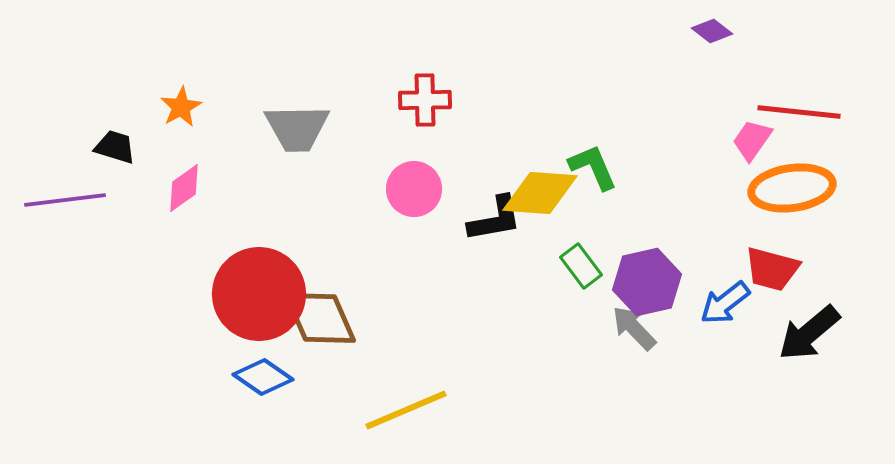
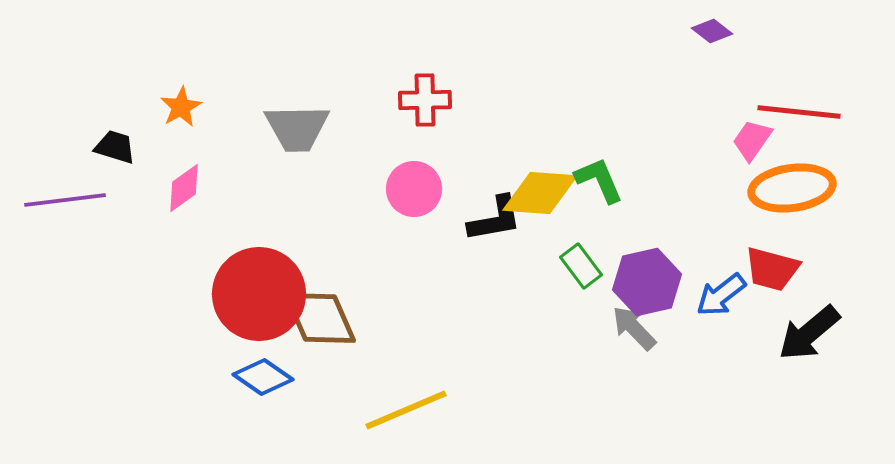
green L-shape: moved 6 px right, 13 px down
blue arrow: moved 4 px left, 8 px up
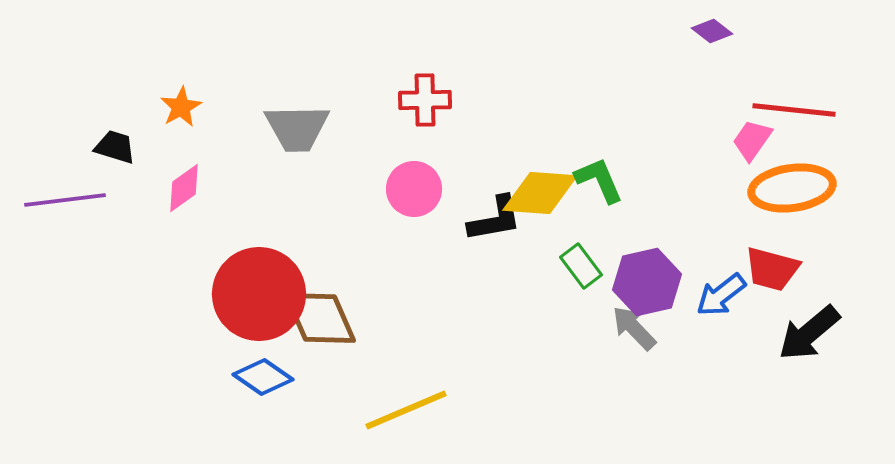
red line: moved 5 px left, 2 px up
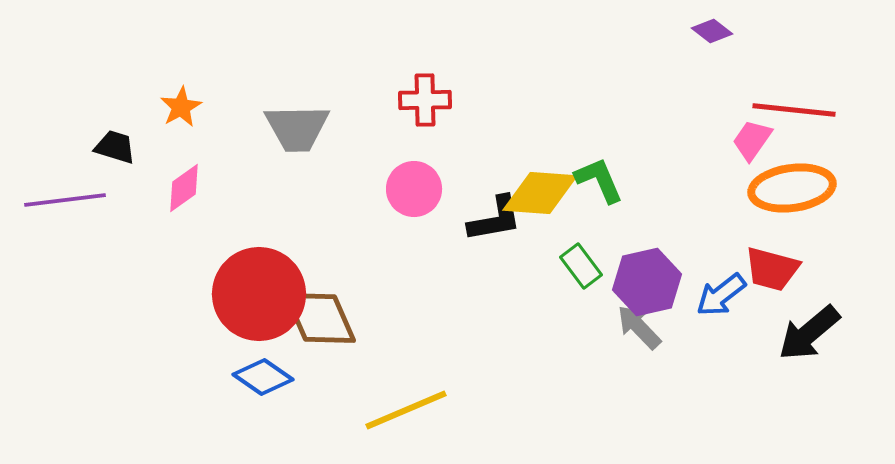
gray arrow: moved 5 px right, 1 px up
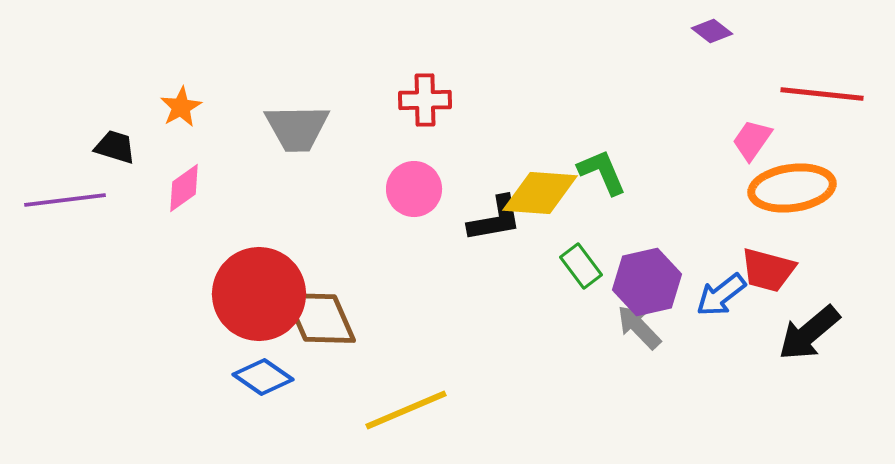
red line: moved 28 px right, 16 px up
green L-shape: moved 3 px right, 8 px up
red trapezoid: moved 4 px left, 1 px down
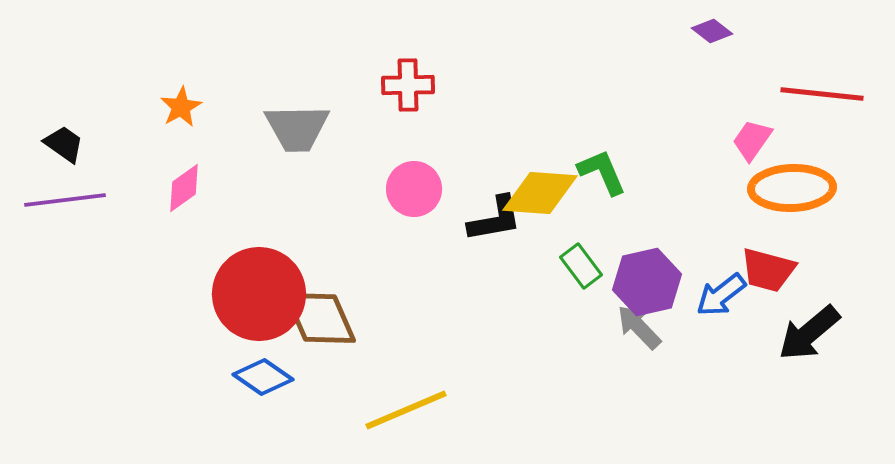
red cross: moved 17 px left, 15 px up
black trapezoid: moved 51 px left, 3 px up; rotated 18 degrees clockwise
orange ellipse: rotated 6 degrees clockwise
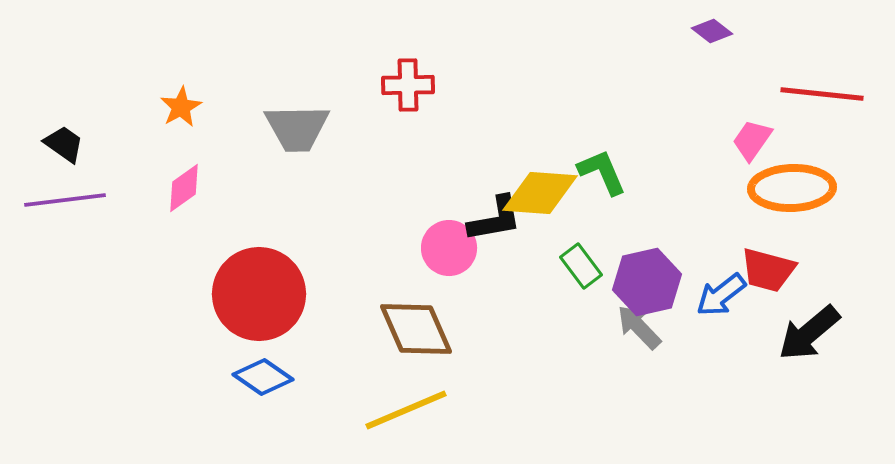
pink circle: moved 35 px right, 59 px down
brown diamond: moved 96 px right, 11 px down
